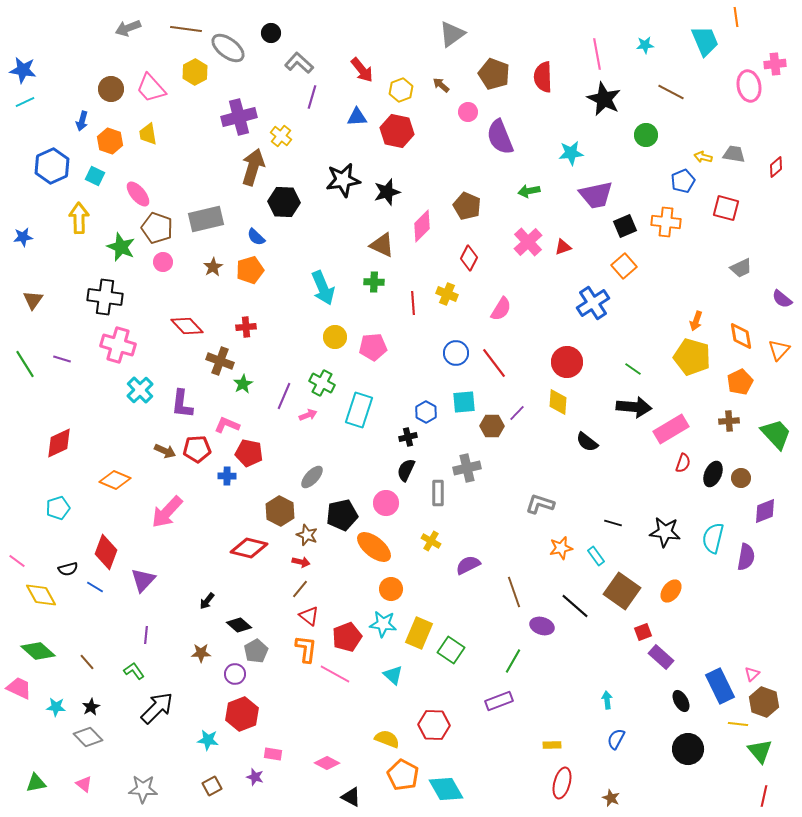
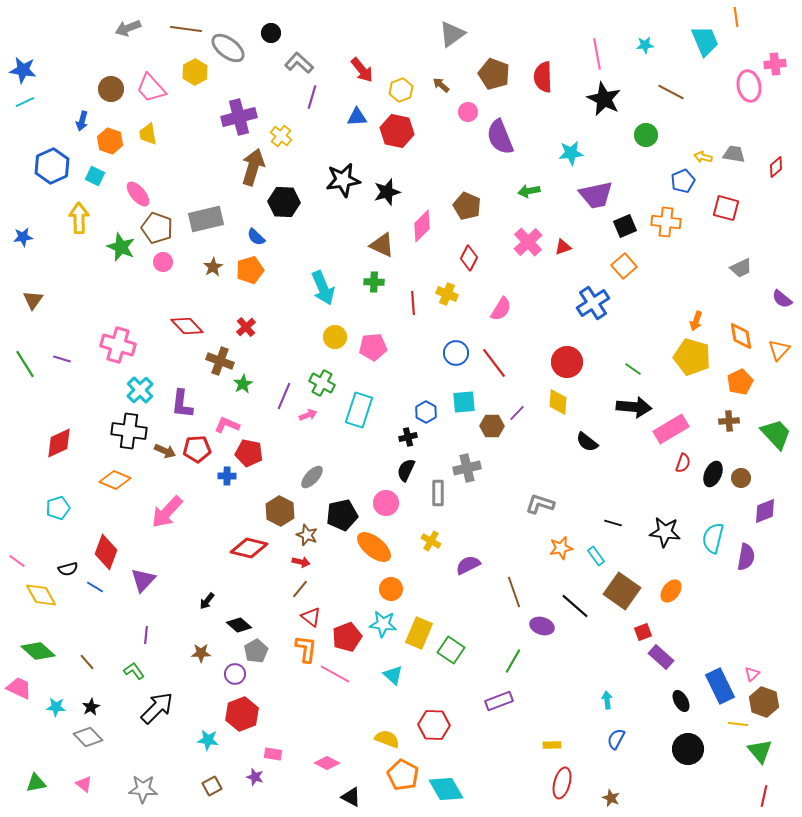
black cross at (105, 297): moved 24 px right, 134 px down
red cross at (246, 327): rotated 36 degrees counterclockwise
red triangle at (309, 616): moved 2 px right, 1 px down
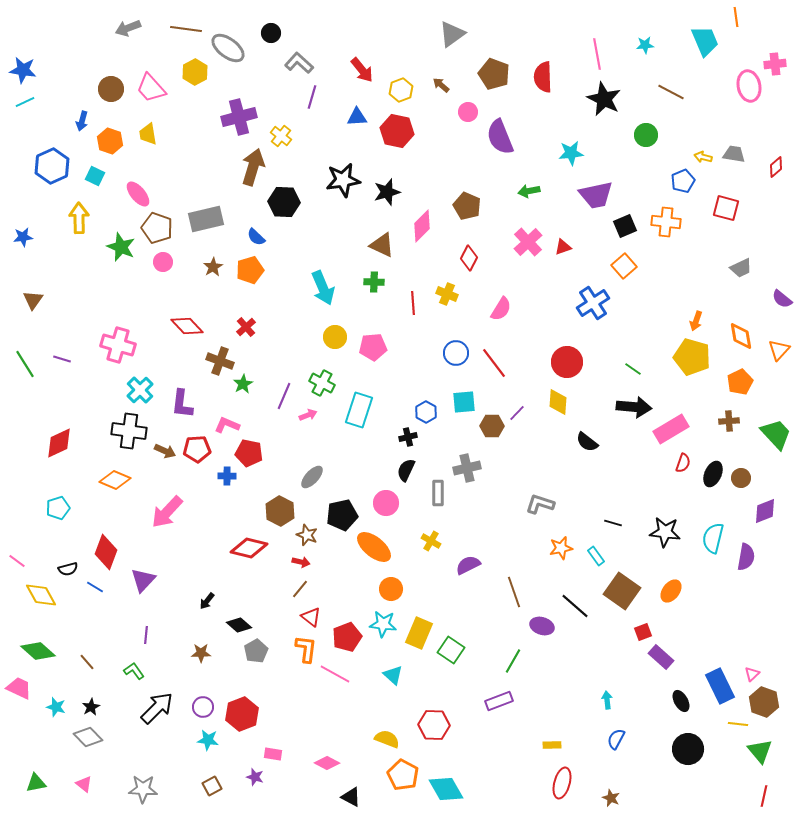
purple circle at (235, 674): moved 32 px left, 33 px down
cyan star at (56, 707): rotated 12 degrees clockwise
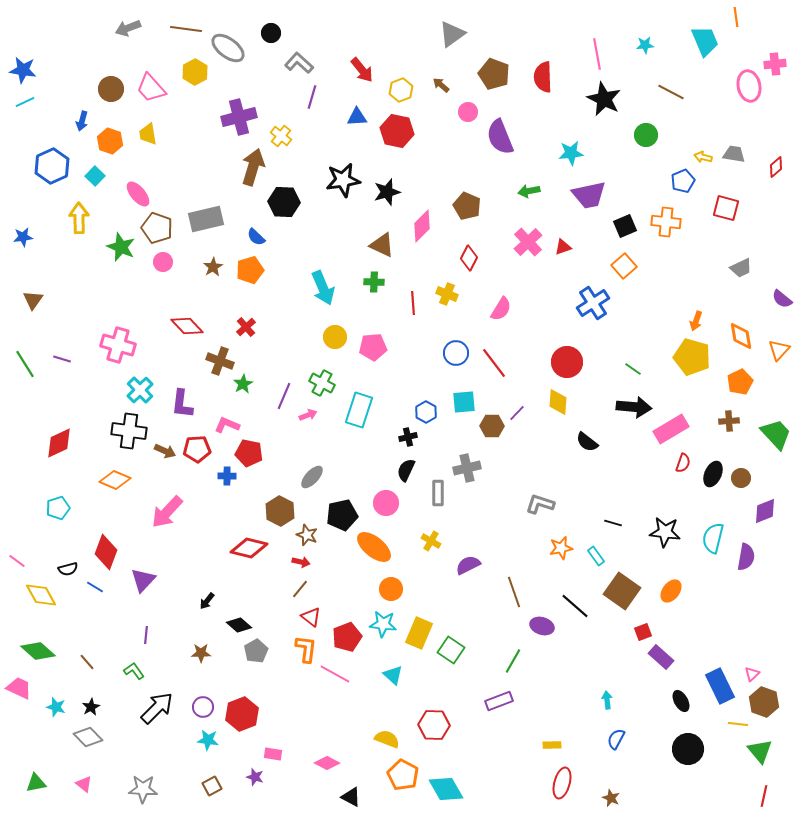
cyan square at (95, 176): rotated 18 degrees clockwise
purple trapezoid at (596, 195): moved 7 px left
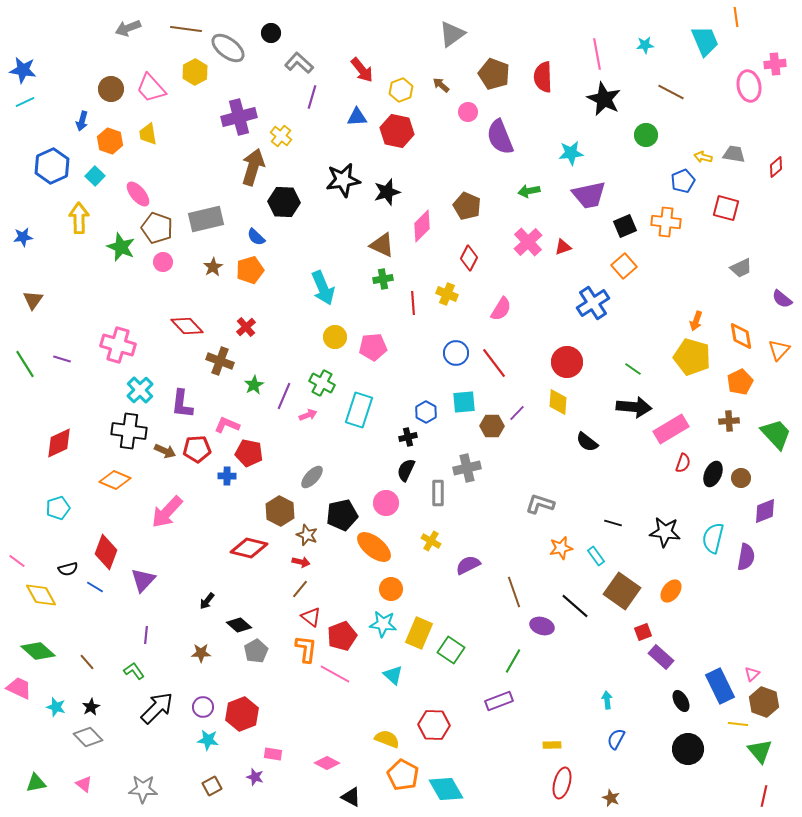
green cross at (374, 282): moved 9 px right, 3 px up; rotated 12 degrees counterclockwise
green star at (243, 384): moved 11 px right, 1 px down
red pentagon at (347, 637): moved 5 px left, 1 px up
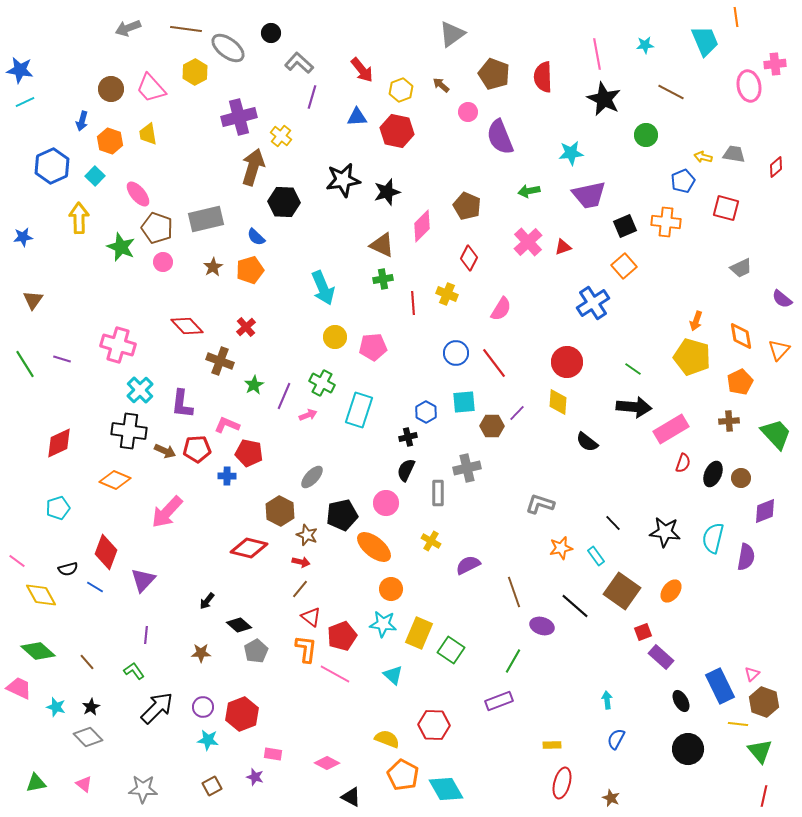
blue star at (23, 70): moved 3 px left
black line at (613, 523): rotated 30 degrees clockwise
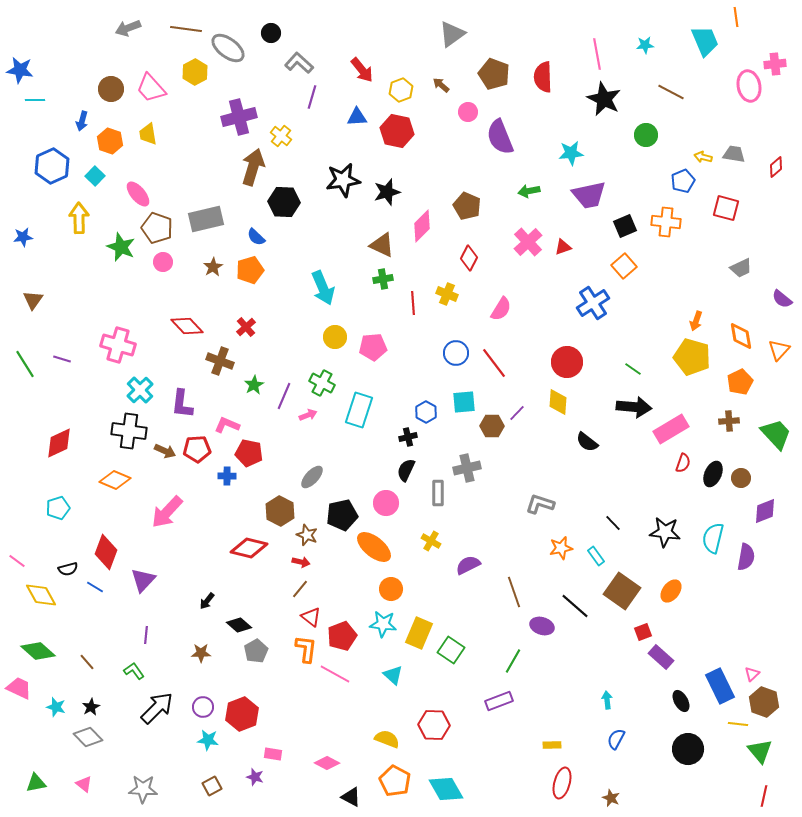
cyan line at (25, 102): moved 10 px right, 2 px up; rotated 24 degrees clockwise
orange pentagon at (403, 775): moved 8 px left, 6 px down
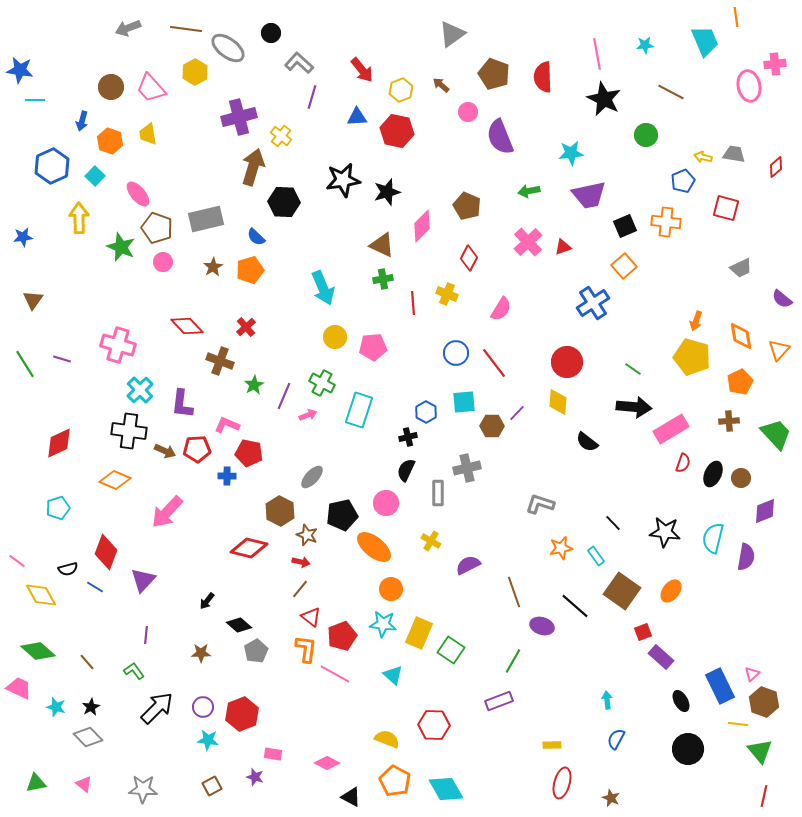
brown circle at (111, 89): moved 2 px up
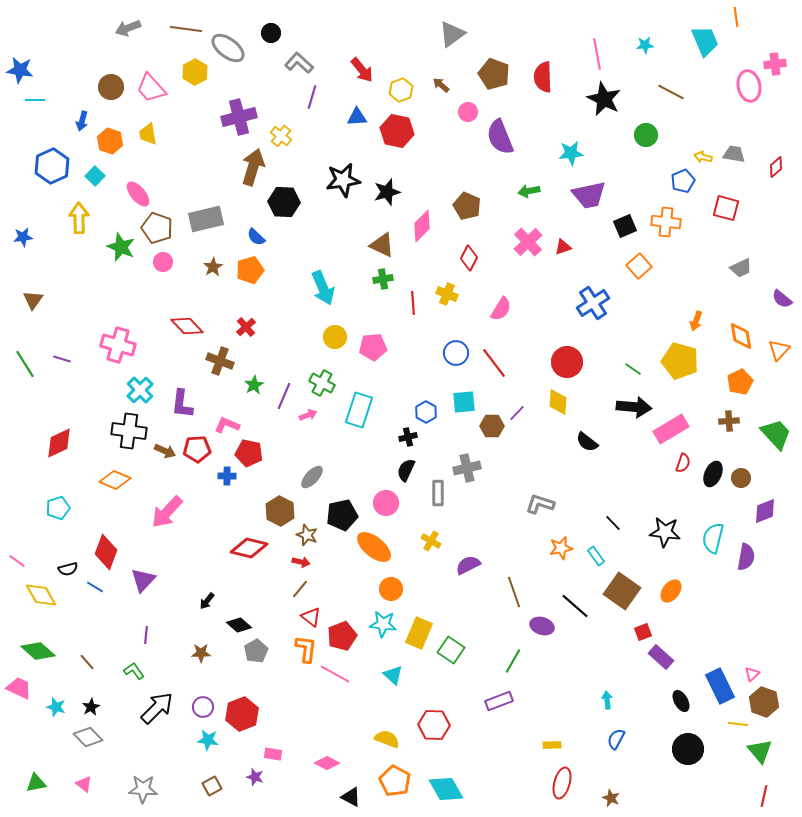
orange square at (624, 266): moved 15 px right
yellow pentagon at (692, 357): moved 12 px left, 4 px down
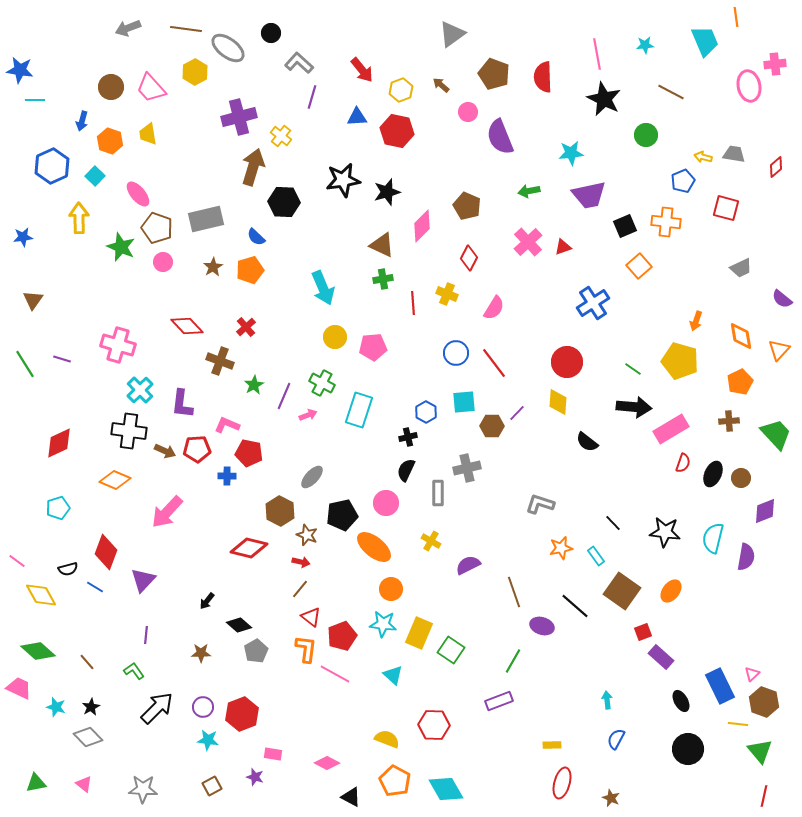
pink semicircle at (501, 309): moved 7 px left, 1 px up
